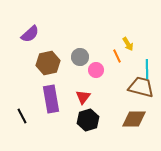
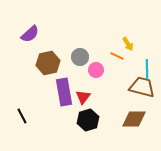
orange line: rotated 40 degrees counterclockwise
brown trapezoid: moved 1 px right
purple rectangle: moved 13 px right, 7 px up
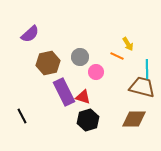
pink circle: moved 2 px down
purple rectangle: rotated 16 degrees counterclockwise
red triangle: rotated 49 degrees counterclockwise
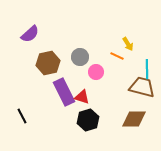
red triangle: moved 1 px left
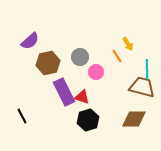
purple semicircle: moved 7 px down
orange line: rotated 32 degrees clockwise
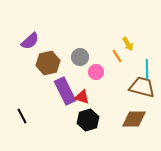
purple rectangle: moved 1 px right, 1 px up
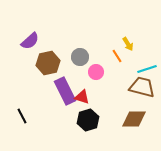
cyan line: rotated 72 degrees clockwise
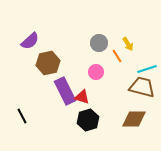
gray circle: moved 19 px right, 14 px up
